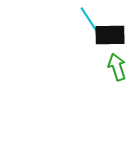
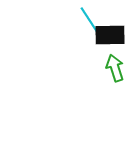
green arrow: moved 2 px left, 1 px down
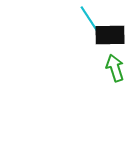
cyan line: moved 1 px up
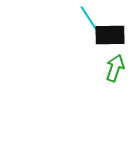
green arrow: rotated 36 degrees clockwise
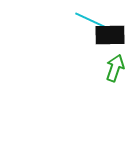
cyan line: rotated 32 degrees counterclockwise
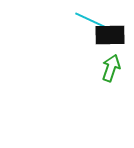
green arrow: moved 4 px left
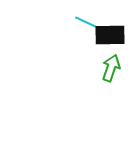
cyan line: moved 4 px down
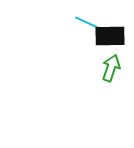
black rectangle: moved 1 px down
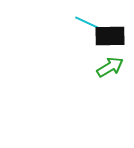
green arrow: moved 1 px left, 1 px up; rotated 40 degrees clockwise
